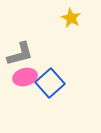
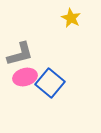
blue square: rotated 8 degrees counterclockwise
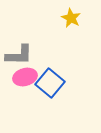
gray L-shape: moved 1 px left, 1 px down; rotated 16 degrees clockwise
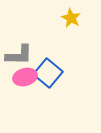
blue square: moved 2 px left, 10 px up
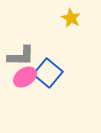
gray L-shape: moved 2 px right, 1 px down
pink ellipse: rotated 20 degrees counterclockwise
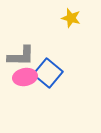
yellow star: rotated 12 degrees counterclockwise
pink ellipse: rotated 25 degrees clockwise
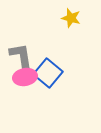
gray L-shape: rotated 100 degrees counterclockwise
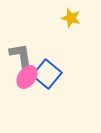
blue square: moved 1 px left, 1 px down
pink ellipse: moved 2 px right; rotated 45 degrees counterclockwise
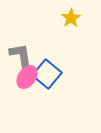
yellow star: rotated 24 degrees clockwise
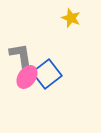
yellow star: rotated 18 degrees counterclockwise
blue square: rotated 12 degrees clockwise
